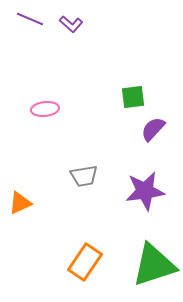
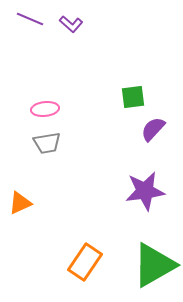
gray trapezoid: moved 37 px left, 33 px up
green triangle: rotated 12 degrees counterclockwise
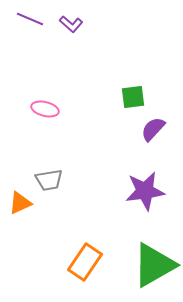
pink ellipse: rotated 20 degrees clockwise
gray trapezoid: moved 2 px right, 37 px down
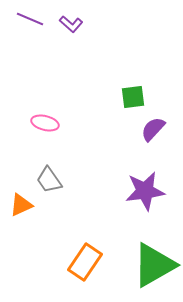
pink ellipse: moved 14 px down
gray trapezoid: rotated 64 degrees clockwise
orange triangle: moved 1 px right, 2 px down
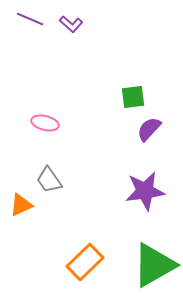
purple semicircle: moved 4 px left
orange rectangle: rotated 12 degrees clockwise
